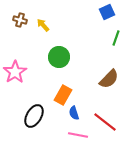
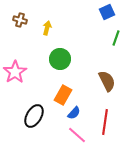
yellow arrow: moved 4 px right, 3 px down; rotated 56 degrees clockwise
green circle: moved 1 px right, 2 px down
brown semicircle: moved 2 px left, 2 px down; rotated 70 degrees counterclockwise
blue semicircle: rotated 120 degrees counterclockwise
red line: rotated 60 degrees clockwise
pink line: moved 1 px left; rotated 30 degrees clockwise
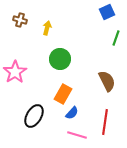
orange rectangle: moved 1 px up
blue semicircle: moved 2 px left
pink line: rotated 24 degrees counterclockwise
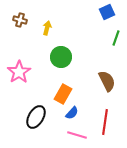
green circle: moved 1 px right, 2 px up
pink star: moved 4 px right
black ellipse: moved 2 px right, 1 px down
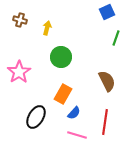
blue semicircle: moved 2 px right
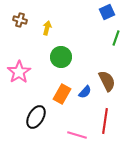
orange rectangle: moved 1 px left
blue semicircle: moved 11 px right, 21 px up
red line: moved 1 px up
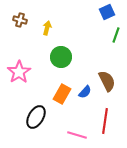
green line: moved 3 px up
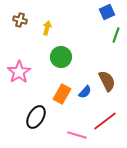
red line: rotated 45 degrees clockwise
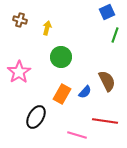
green line: moved 1 px left
red line: rotated 45 degrees clockwise
